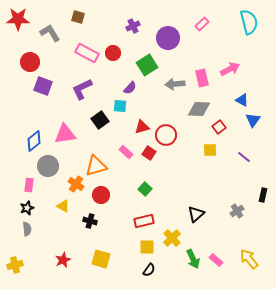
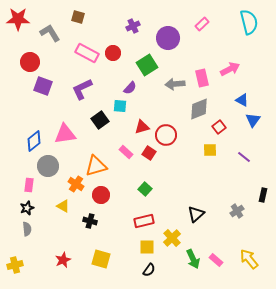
gray diamond at (199, 109): rotated 25 degrees counterclockwise
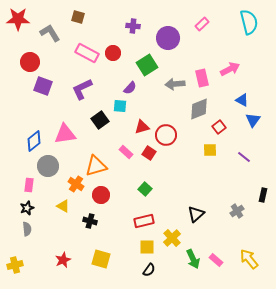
purple cross at (133, 26): rotated 32 degrees clockwise
